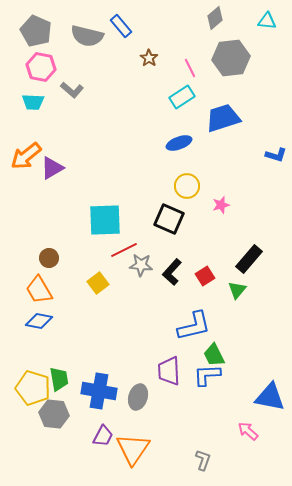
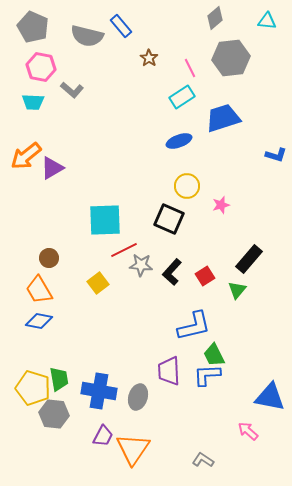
gray pentagon at (36, 31): moved 3 px left, 4 px up
blue ellipse at (179, 143): moved 2 px up
gray L-shape at (203, 460): rotated 75 degrees counterclockwise
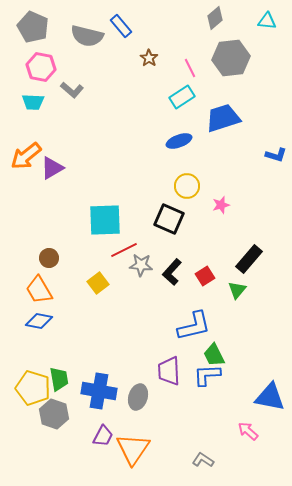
gray hexagon at (54, 414): rotated 12 degrees clockwise
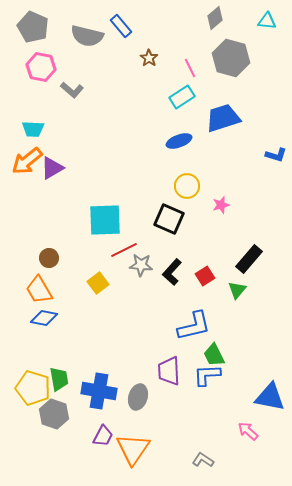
gray hexagon at (231, 58): rotated 21 degrees clockwise
cyan trapezoid at (33, 102): moved 27 px down
orange arrow at (26, 156): moved 1 px right, 5 px down
blue diamond at (39, 321): moved 5 px right, 3 px up
